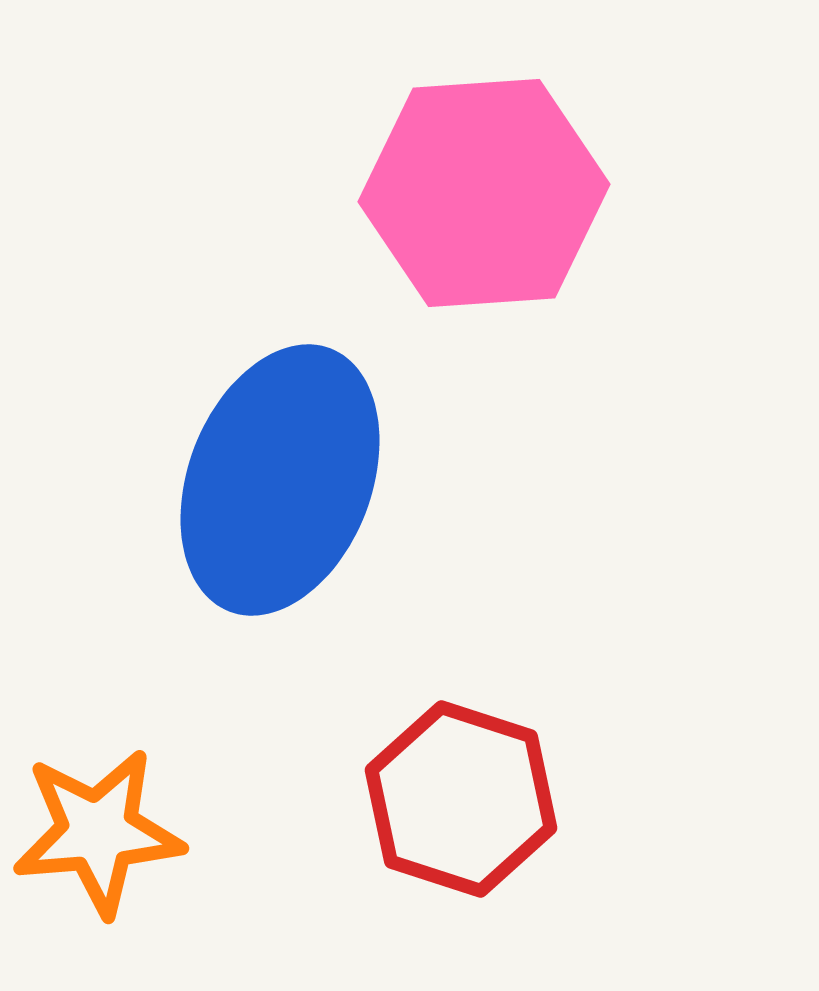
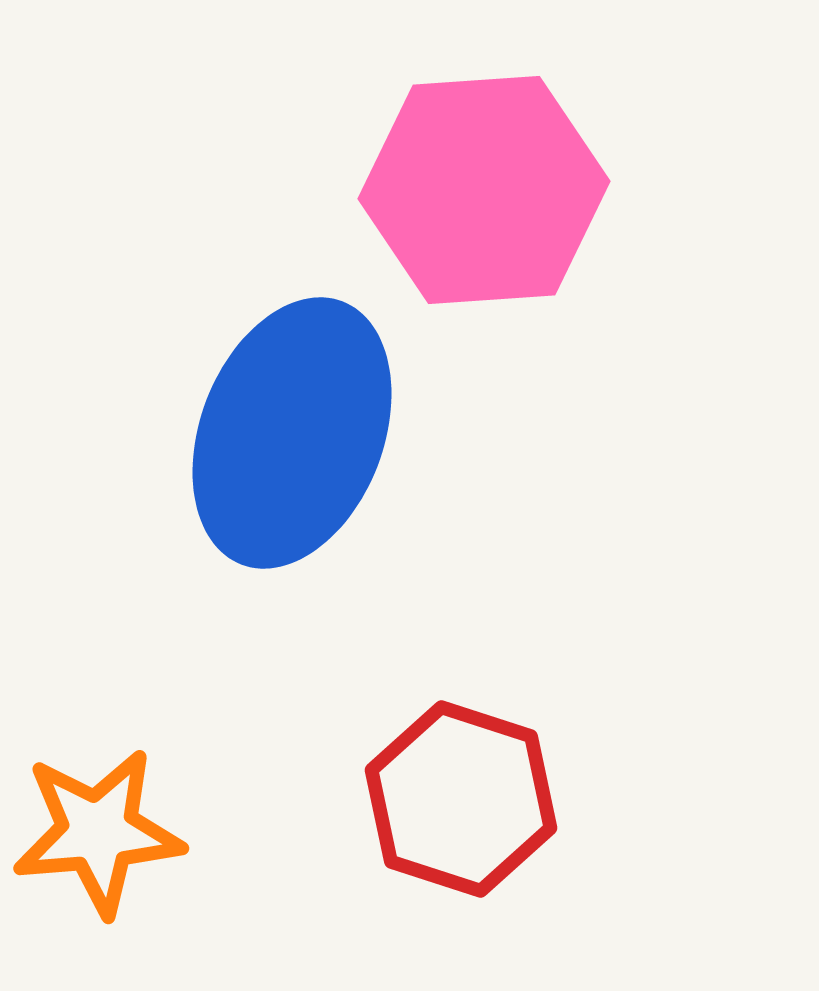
pink hexagon: moved 3 px up
blue ellipse: moved 12 px right, 47 px up
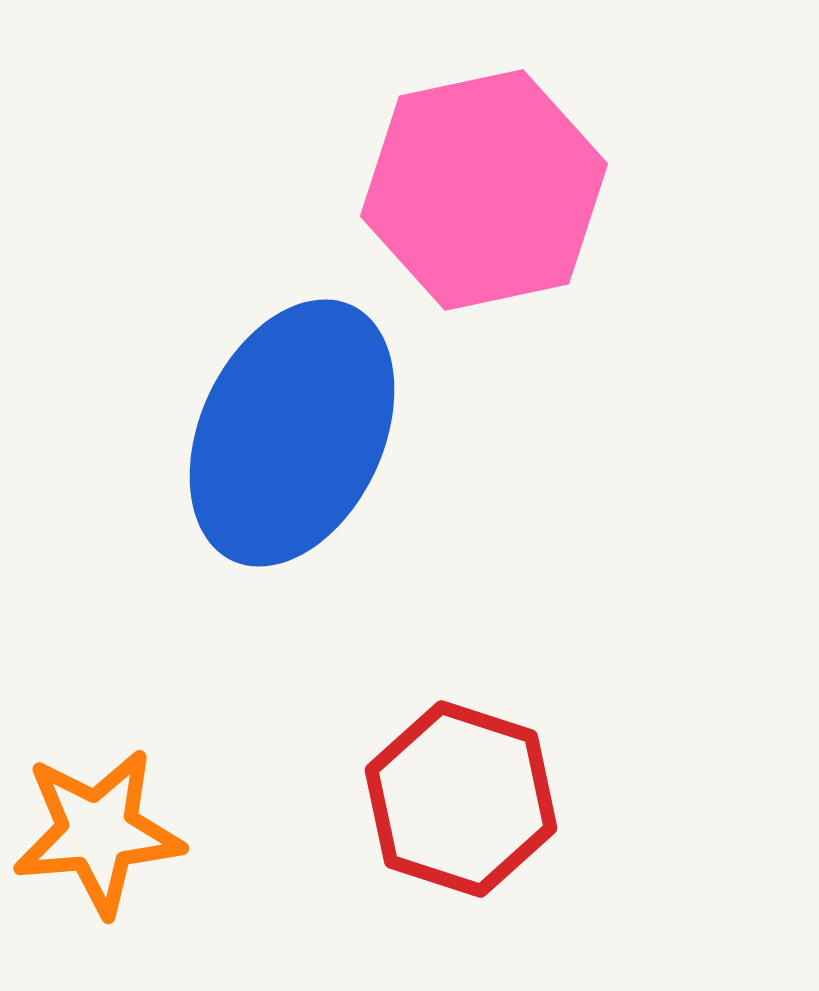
pink hexagon: rotated 8 degrees counterclockwise
blue ellipse: rotated 4 degrees clockwise
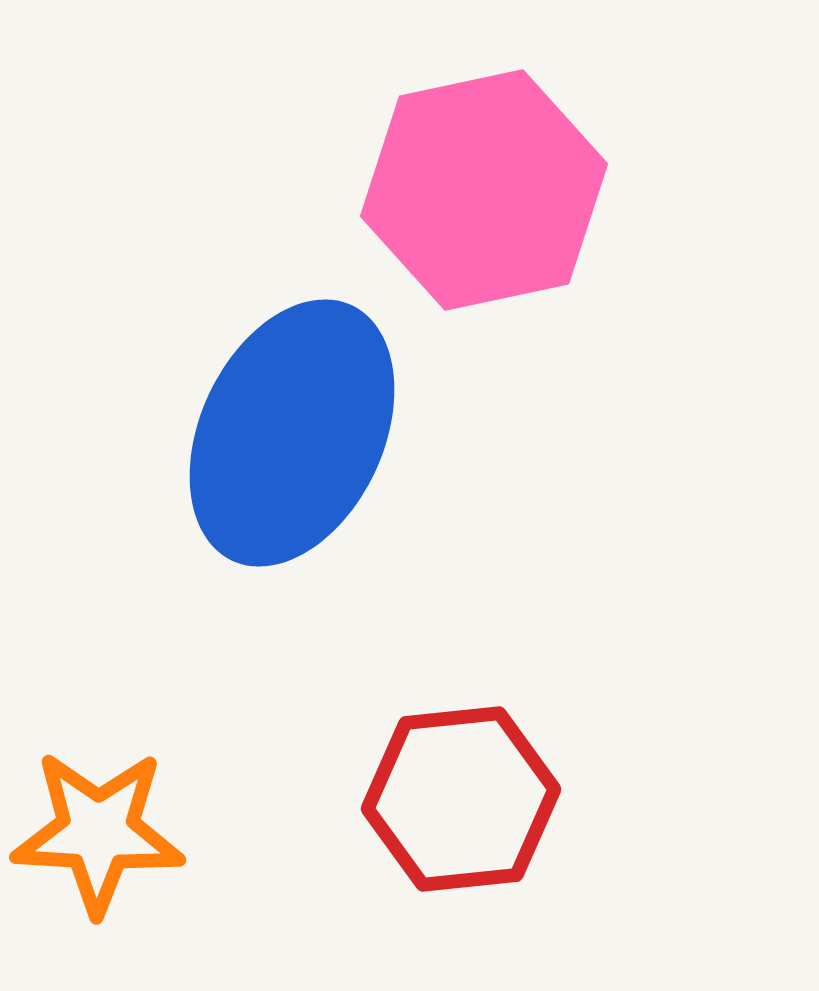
red hexagon: rotated 24 degrees counterclockwise
orange star: rotated 8 degrees clockwise
